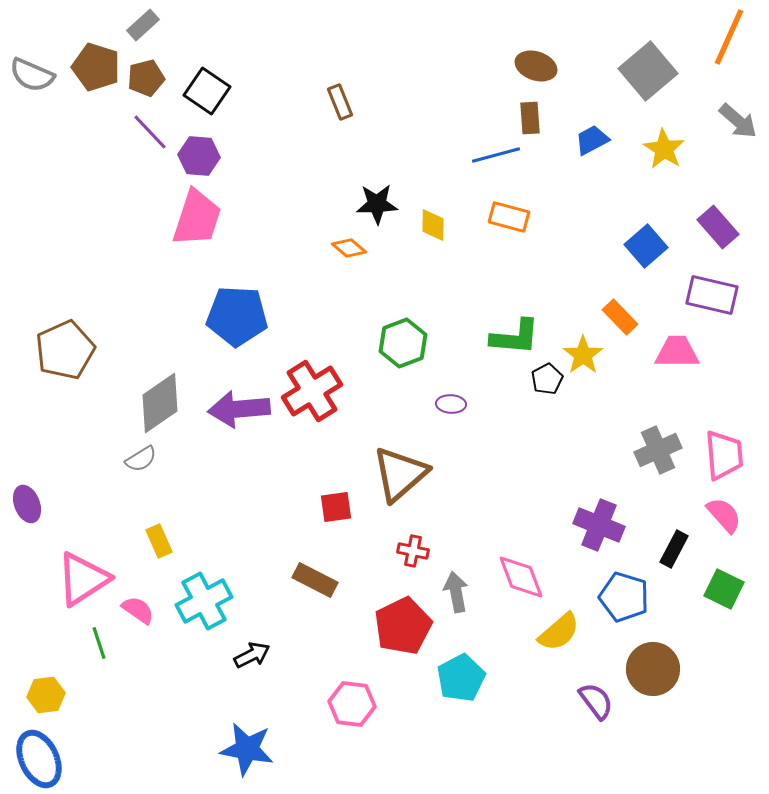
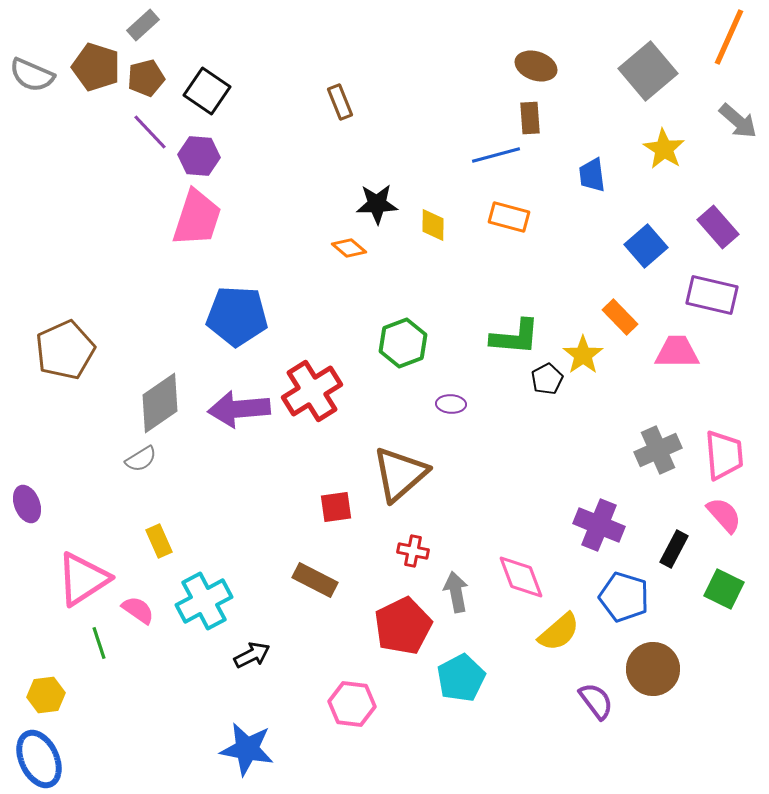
blue trapezoid at (592, 140): moved 35 px down; rotated 69 degrees counterclockwise
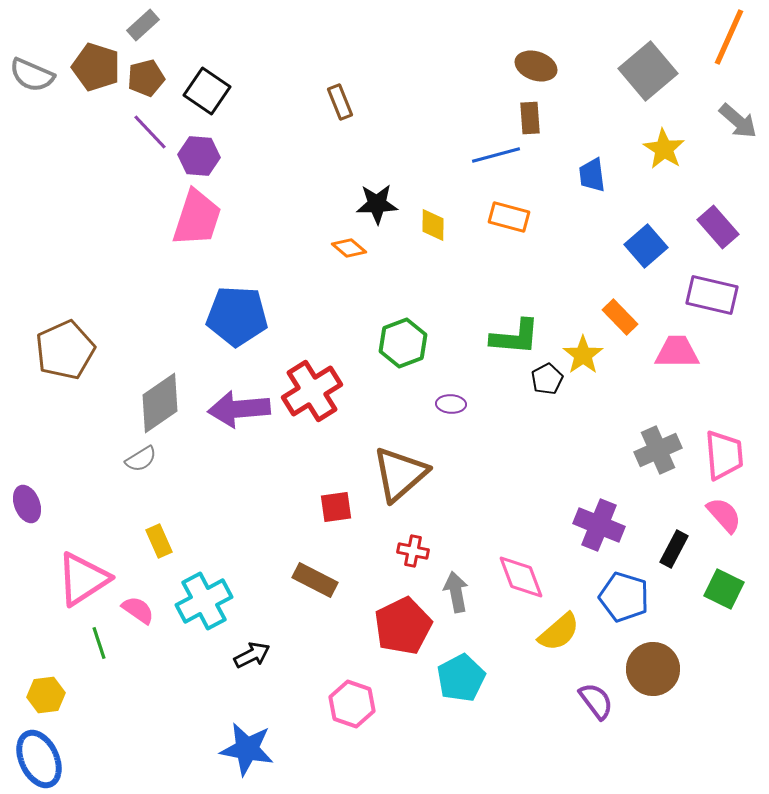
pink hexagon at (352, 704): rotated 12 degrees clockwise
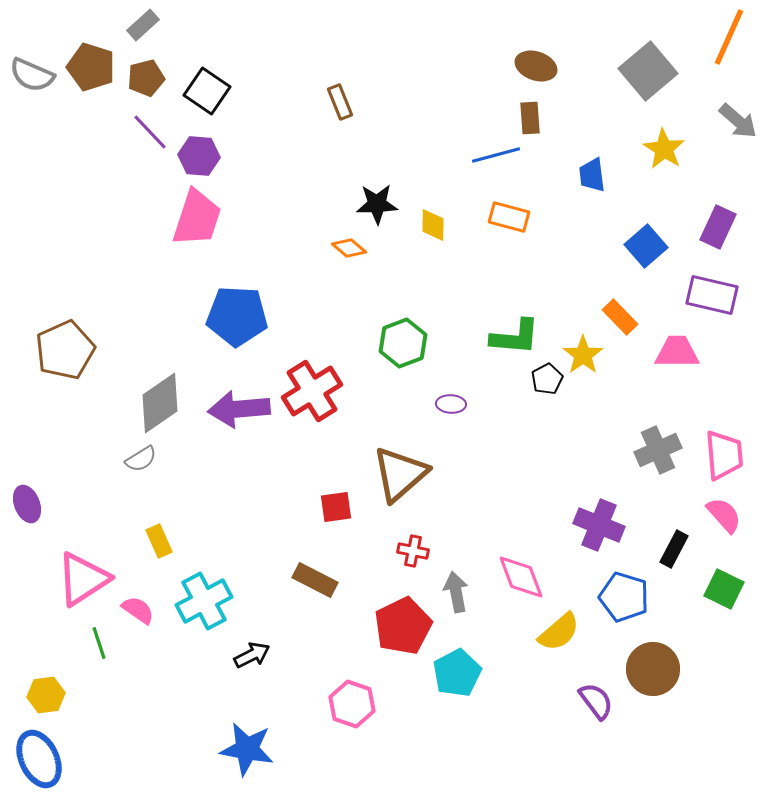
brown pentagon at (96, 67): moved 5 px left
purple rectangle at (718, 227): rotated 66 degrees clockwise
cyan pentagon at (461, 678): moved 4 px left, 5 px up
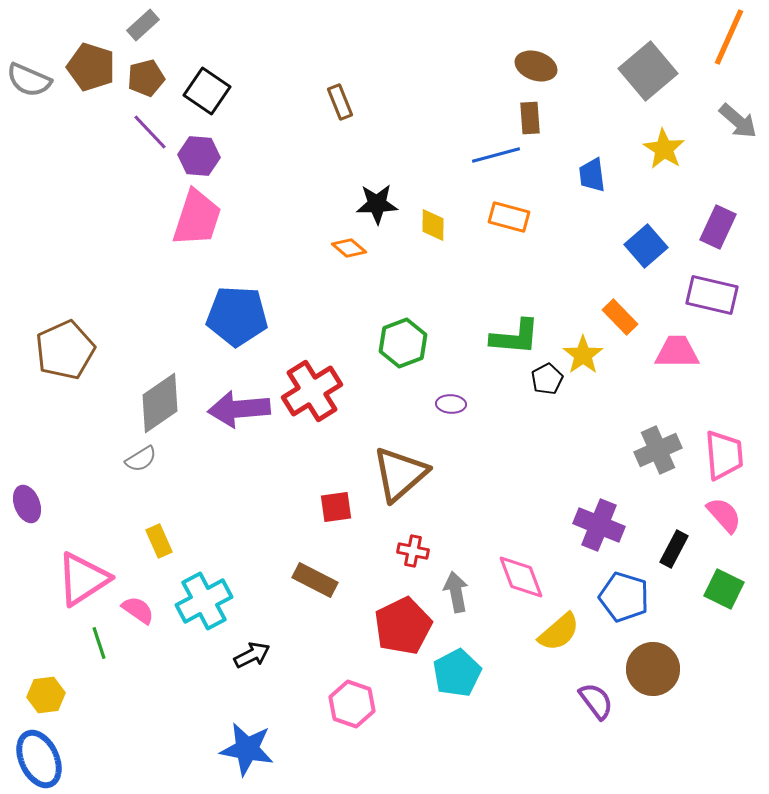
gray semicircle at (32, 75): moved 3 px left, 5 px down
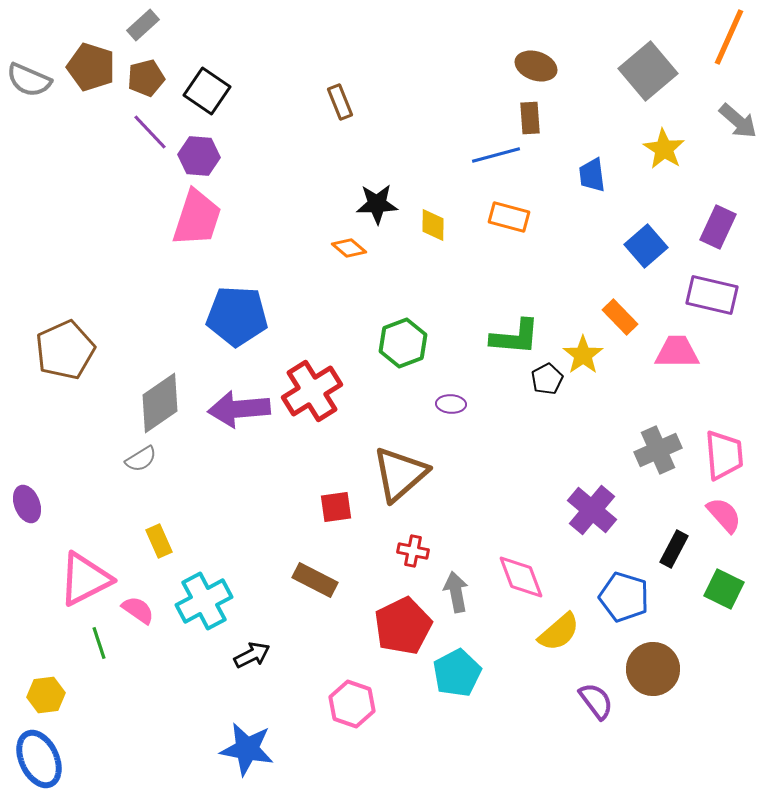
purple cross at (599, 525): moved 7 px left, 15 px up; rotated 18 degrees clockwise
pink triangle at (83, 579): moved 2 px right; rotated 6 degrees clockwise
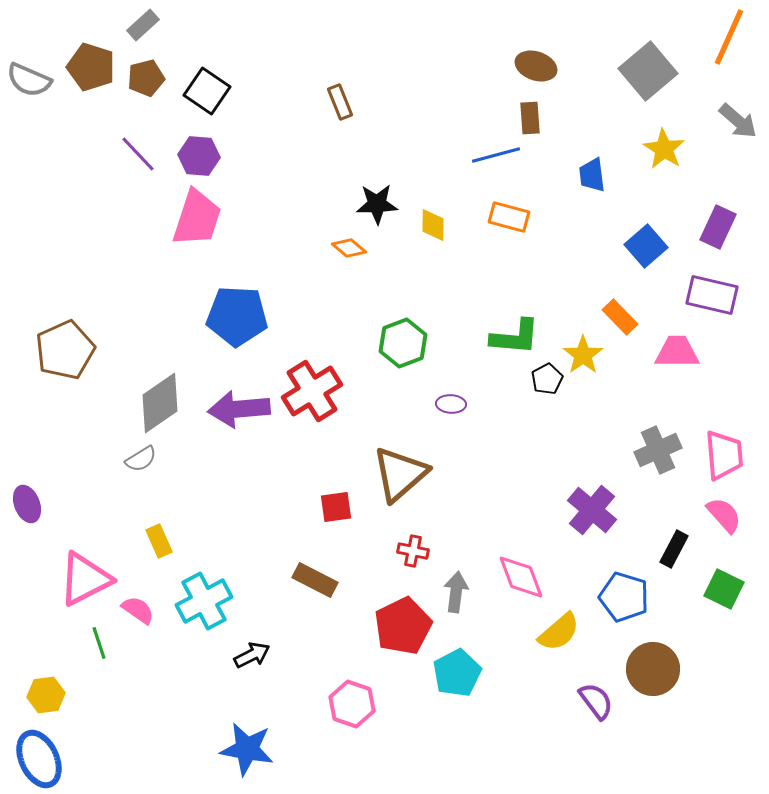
purple line at (150, 132): moved 12 px left, 22 px down
gray arrow at (456, 592): rotated 18 degrees clockwise
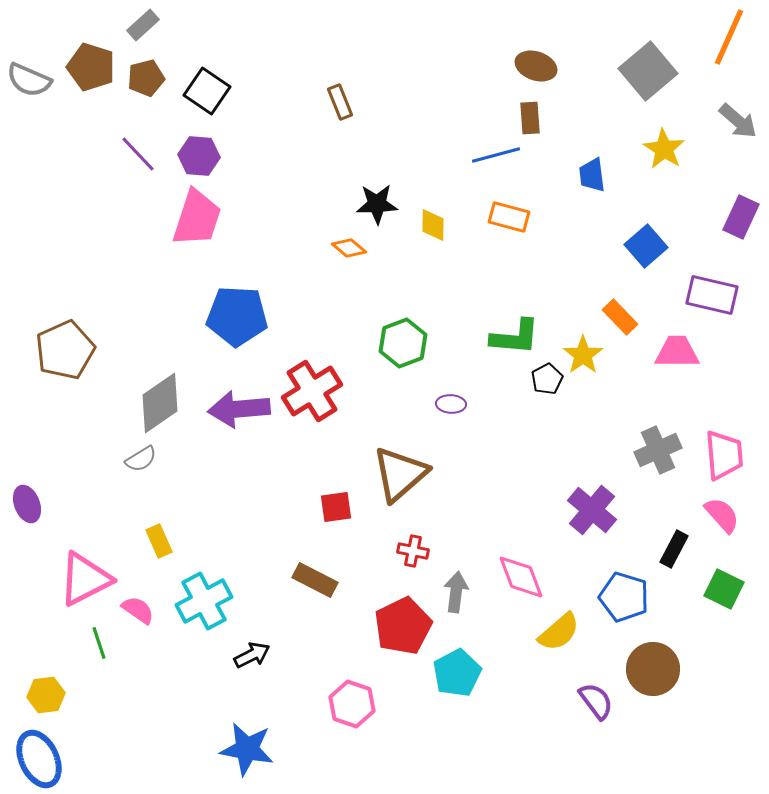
purple rectangle at (718, 227): moved 23 px right, 10 px up
pink semicircle at (724, 515): moved 2 px left
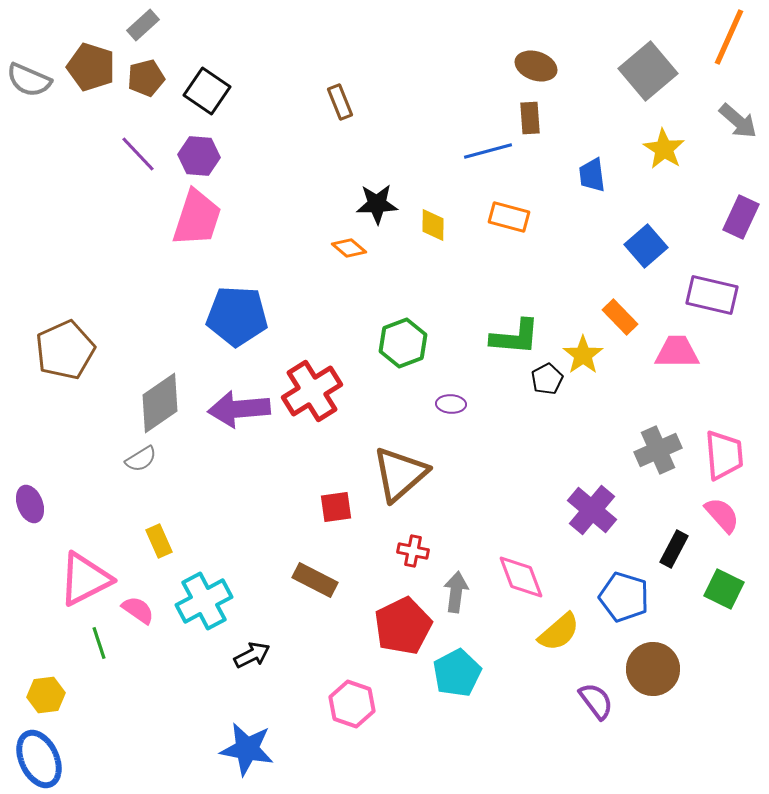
blue line at (496, 155): moved 8 px left, 4 px up
purple ellipse at (27, 504): moved 3 px right
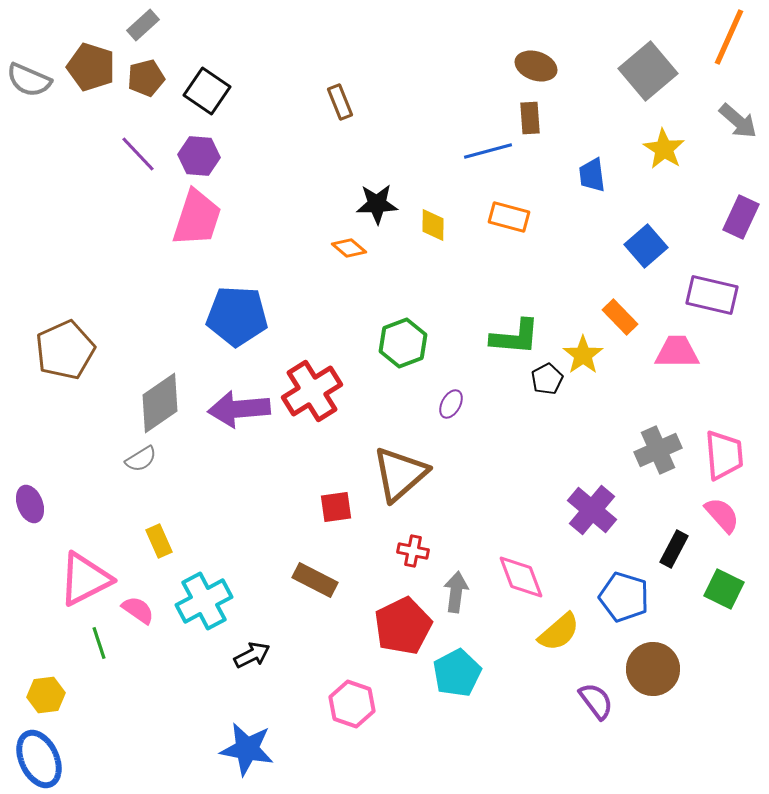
purple ellipse at (451, 404): rotated 64 degrees counterclockwise
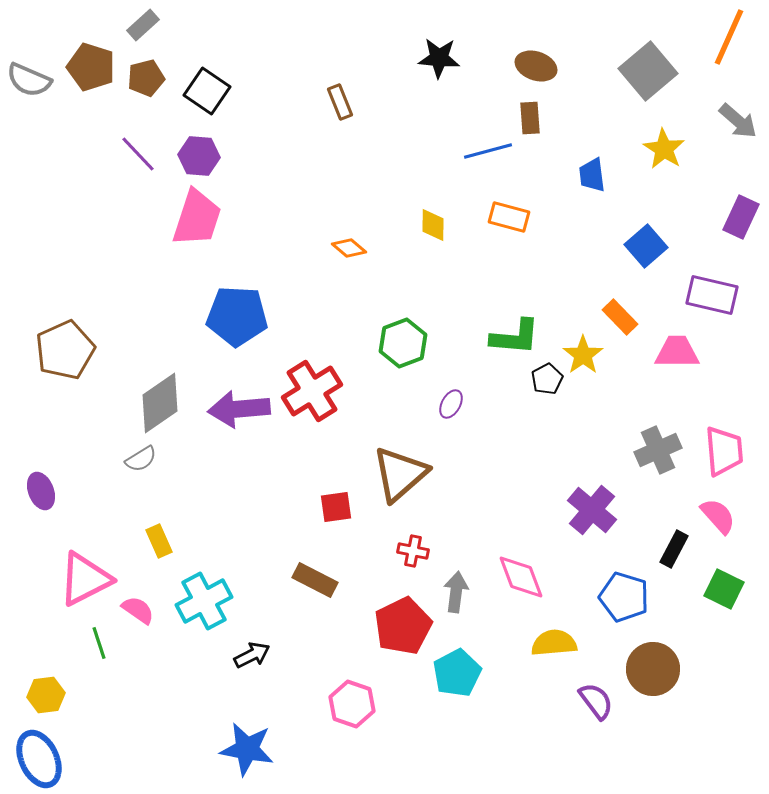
black star at (377, 204): moved 62 px right, 146 px up; rotated 6 degrees clockwise
pink trapezoid at (724, 455): moved 4 px up
purple ellipse at (30, 504): moved 11 px right, 13 px up
pink semicircle at (722, 515): moved 4 px left, 1 px down
yellow semicircle at (559, 632): moved 5 px left, 11 px down; rotated 144 degrees counterclockwise
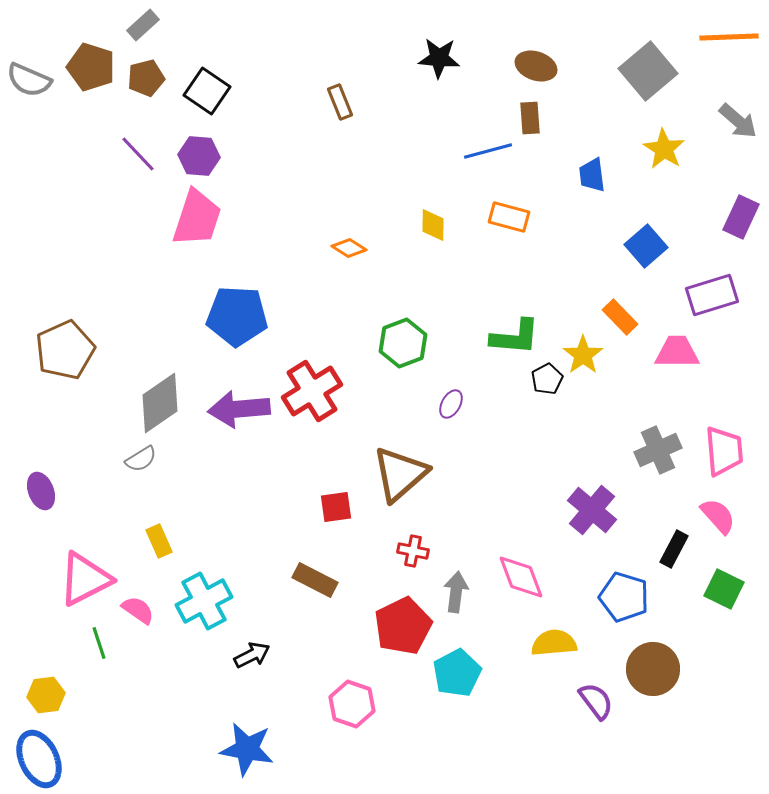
orange line at (729, 37): rotated 64 degrees clockwise
orange diamond at (349, 248): rotated 8 degrees counterclockwise
purple rectangle at (712, 295): rotated 30 degrees counterclockwise
